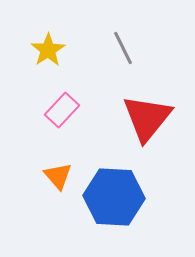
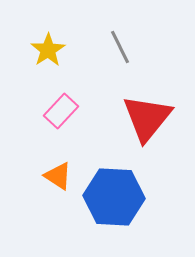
gray line: moved 3 px left, 1 px up
pink rectangle: moved 1 px left, 1 px down
orange triangle: rotated 16 degrees counterclockwise
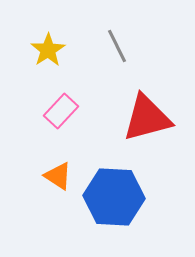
gray line: moved 3 px left, 1 px up
red triangle: rotated 36 degrees clockwise
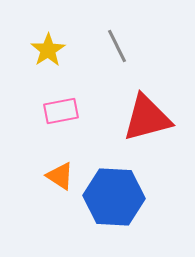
pink rectangle: rotated 36 degrees clockwise
orange triangle: moved 2 px right
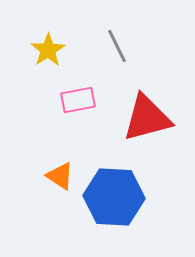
pink rectangle: moved 17 px right, 11 px up
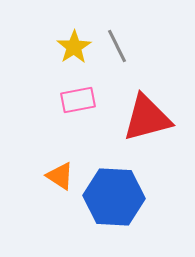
yellow star: moved 26 px right, 3 px up
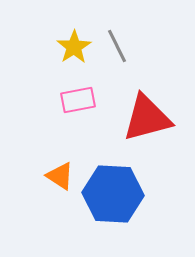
blue hexagon: moved 1 px left, 3 px up
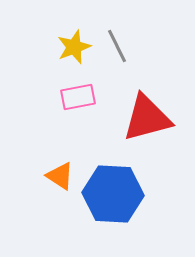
yellow star: rotated 12 degrees clockwise
pink rectangle: moved 3 px up
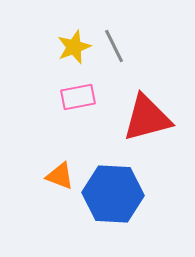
gray line: moved 3 px left
orange triangle: rotated 12 degrees counterclockwise
